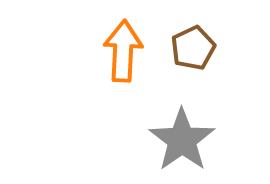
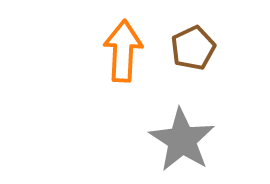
gray star: rotated 4 degrees counterclockwise
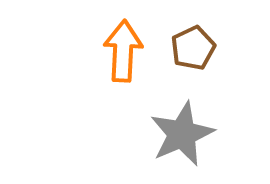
gray star: moved 6 px up; rotated 16 degrees clockwise
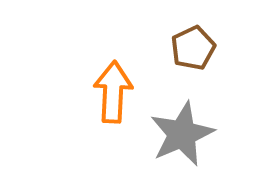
orange arrow: moved 10 px left, 41 px down
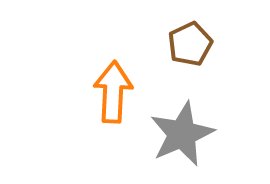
brown pentagon: moved 3 px left, 4 px up
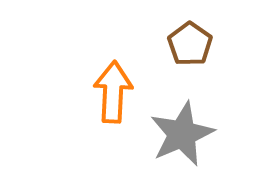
brown pentagon: rotated 12 degrees counterclockwise
